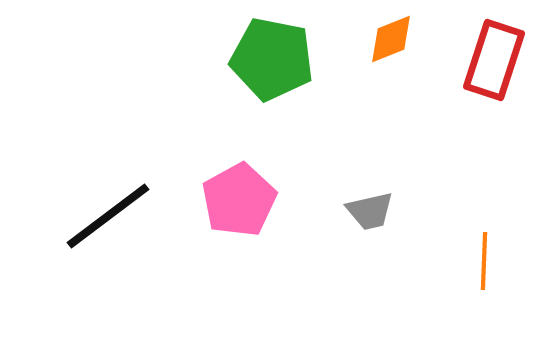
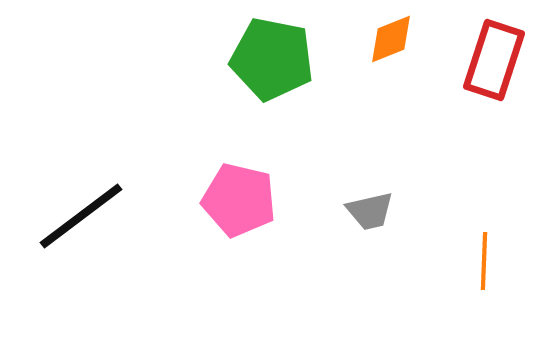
pink pentagon: rotated 30 degrees counterclockwise
black line: moved 27 px left
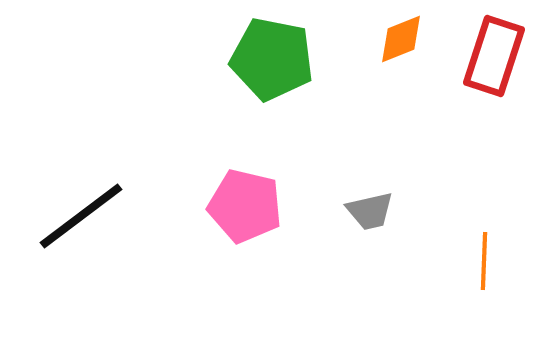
orange diamond: moved 10 px right
red rectangle: moved 4 px up
pink pentagon: moved 6 px right, 6 px down
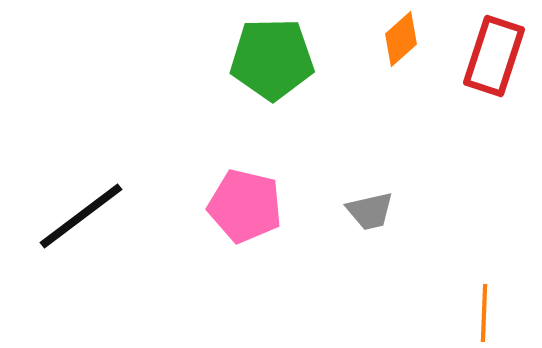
orange diamond: rotated 20 degrees counterclockwise
green pentagon: rotated 12 degrees counterclockwise
orange line: moved 52 px down
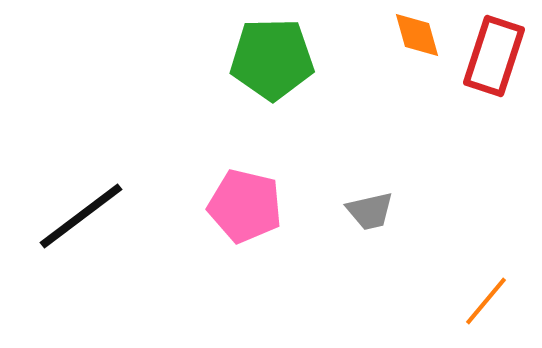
orange diamond: moved 16 px right, 4 px up; rotated 64 degrees counterclockwise
orange line: moved 2 px right, 12 px up; rotated 38 degrees clockwise
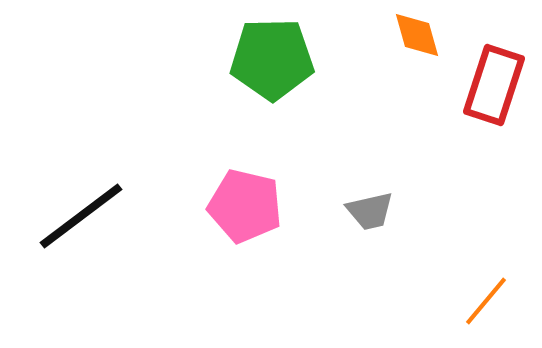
red rectangle: moved 29 px down
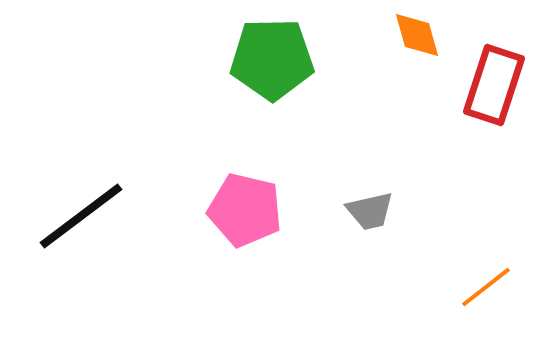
pink pentagon: moved 4 px down
orange line: moved 14 px up; rotated 12 degrees clockwise
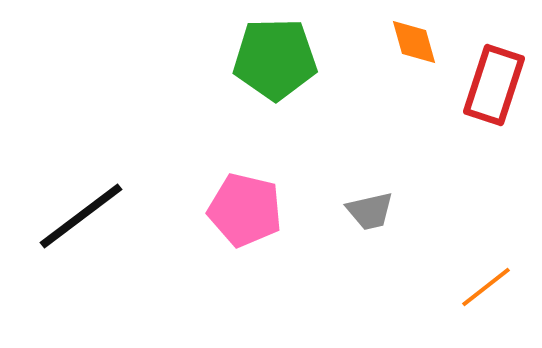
orange diamond: moved 3 px left, 7 px down
green pentagon: moved 3 px right
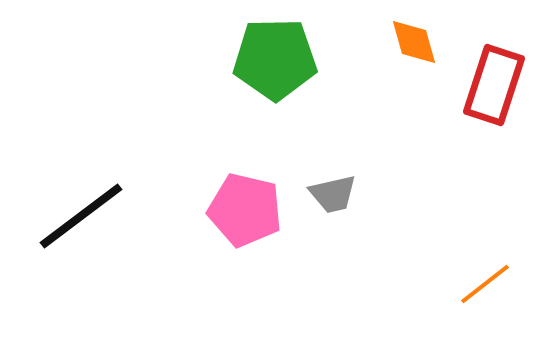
gray trapezoid: moved 37 px left, 17 px up
orange line: moved 1 px left, 3 px up
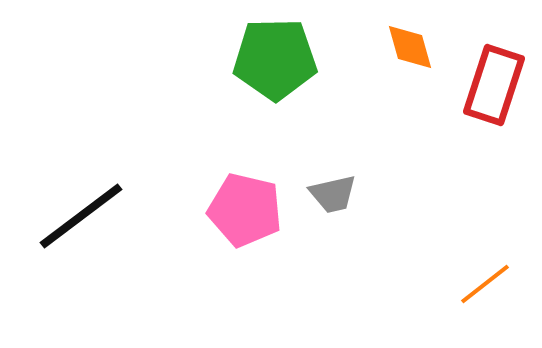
orange diamond: moved 4 px left, 5 px down
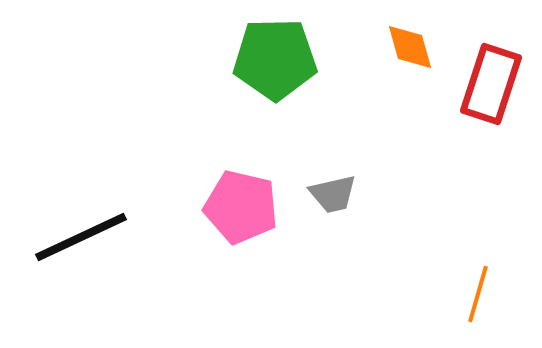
red rectangle: moved 3 px left, 1 px up
pink pentagon: moved 4 px left, 3 px up
black line: moved 21 px down; rotated 12 degrees clockwise
orange line: moved 7 px left, 10 px down; rotated 36 degrees counterclockwise
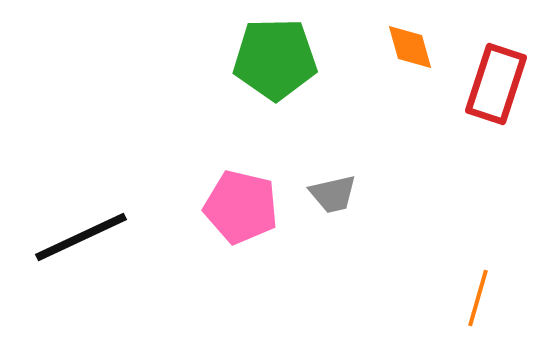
red rectangle: moved 5 px right
orange line: moved 4 px down
